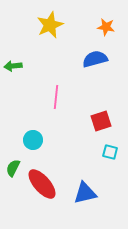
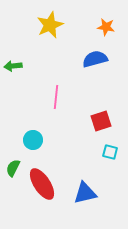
red ellipse: rotated 8 degrees clockwise
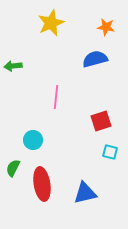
yellow star: moved 1 px right, 2 px up
red ellipse: rotated 24 degrees clockwise
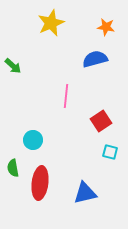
green arrow: rotated 132 degrees counterclockwise
pink line: moved 10 px right, 1 px up
red square: rotated 15 degrees counterclockwise
green semicircle: rotated 36 degrees counterclockwise
red ellipse: moved 2 px left, 1 px up; rotated 16 degrees clockwise
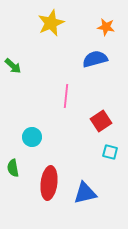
cyan circle: moved 1 px left, 3 px up
red ellipse: moved 9 px right
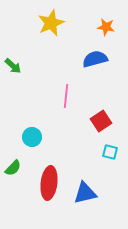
green semicircle: rotated 126 degrees counterclockwise
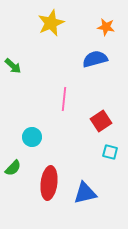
pink line: moved 2 px left, 3 px down
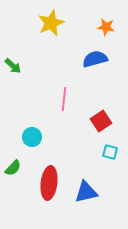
blue triangle: moved 1 px right, 1 px up
